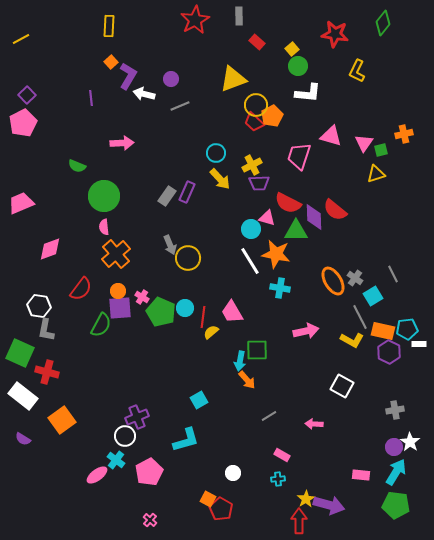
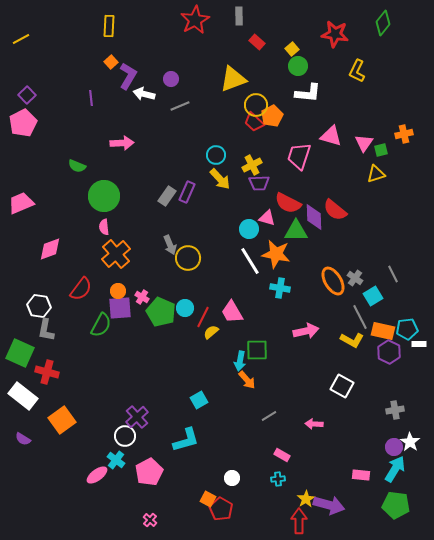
cyan circle at (216, 153): moved 2 px down
cyan circle at (251, 229): moved 2 px left
red line at (203, 317): rotated 20 degrees clockwise
purple cross at (137, 417): rotated 20 degrees counterclockwise
cyan arrow at (396, 472): moved 1 px left, 3 px up
white circle at (233, 473): moved 1 px left, 5 px down
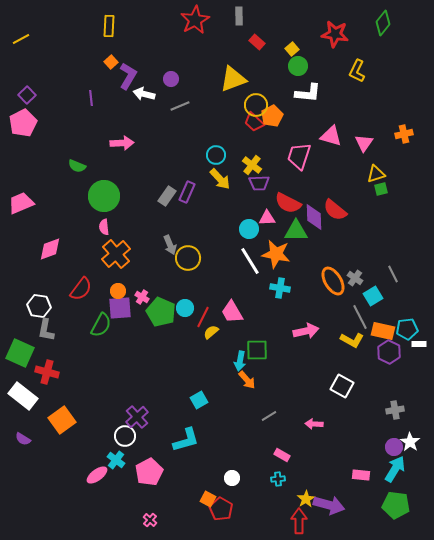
green square at (381, 150): moved 39 px down
yellow cross at (252, 165): rotated 24 degrees counterclockwise
pink triangle at (267, 218): rotated 18 degrees counterclockwise
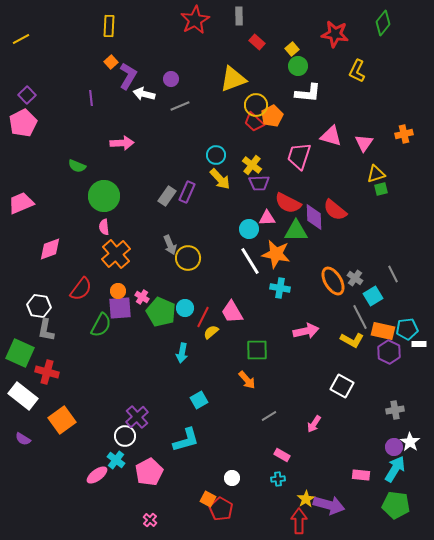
cyan arrow at (240, 361): moved 58 px left, 8 px up
pink arrow at (314, 424): rotated 60 degrees counterclockwise
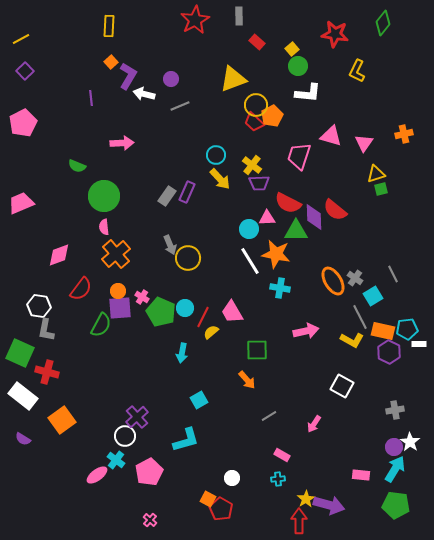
purple square at (27, 95): moved 2 px left, 24 px up
pink diamond at (50, 249): moved 9 px right, 6 px down
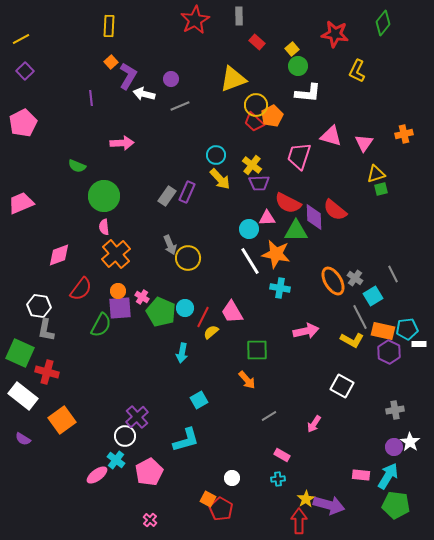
cyan arrow at (395, 469): moved 7 px left, 7 px down
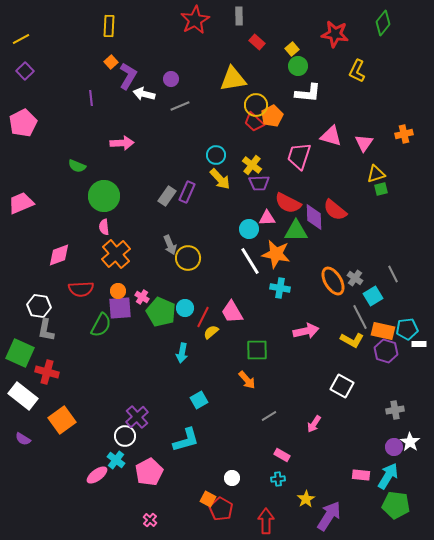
yellow triangle at (233, 79): rotated 12 degrees clockwise
red semicircle at (81, 289): rotated 50 degrees clockwise
purple hexagon at (389, 352): moved 3 px left, 1 px up; rotated 10 degrees counterclockwise
purple arrow at (329, 505): moved 11 px down; rotated 72 degrees counterclockwise
red arrow at (299, 521): moved 33 px left
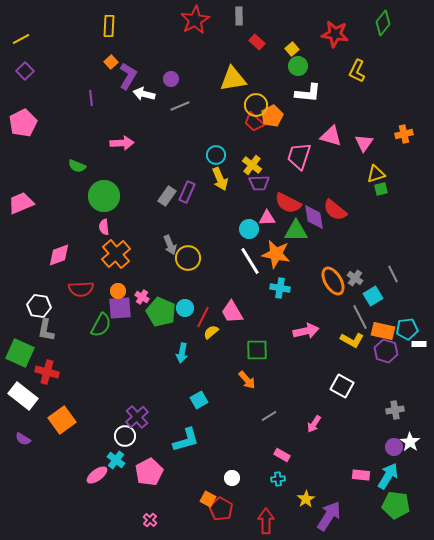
yellow arrow at (220, 179): rotated 20 degrees clockwise
purple diamond at (314, 217): rotated 8 degrees counterclockwise
